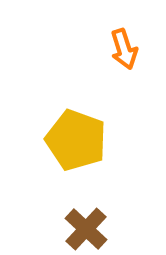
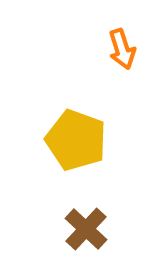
orange arrow: moved 2 px left
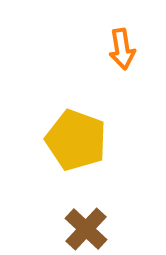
orange arrow: rotated 9 degrees clockwise
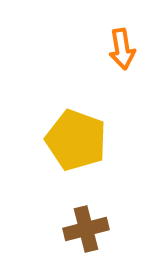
brown cross: rotated 33 degrees clockwise
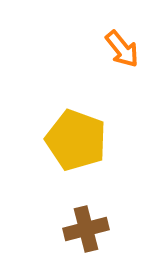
orange arrow: rotated 30 degrees counterclockwise
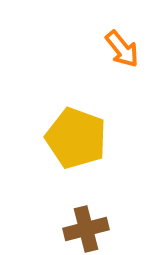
yellow pentagon: moved 2 px up
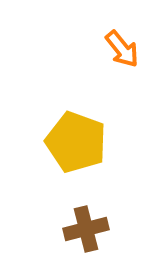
yellow pentagon: moved 4 px down
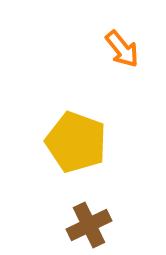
brown cross: moved 3 px right, 4 px up; rotated 12 degrees counterclockwise
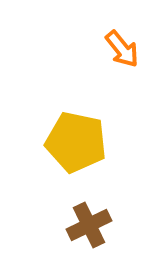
yellow pentagon: rotated 8 degrees counterclockwise
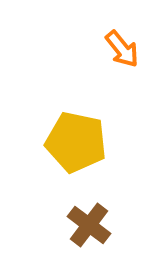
brown cross: rotated 27 degrees counterclockwise
